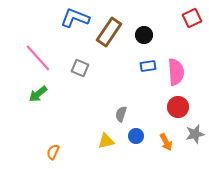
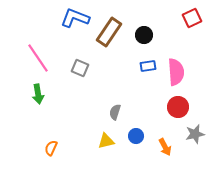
pink line: rotated 8 degrees clockwise
green arrow: rotated 60 degrees counterclockwise
gray semicircle: moved 6 px left, 2 px up
orange arrow: moved 1 px left, 5 px down
orange semicircle: moved 2 px left, 4 px up
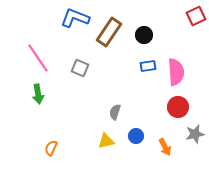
red square: moved 4 px right, 2 px up
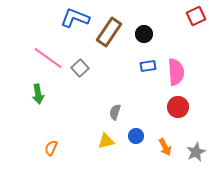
black circle: moved 1 px up
pink line: moved 10 px right; rotated 20 degrees counterclockwise
gray square: rotated 24 degrees clockwise
gray star: moved 1 px right, 18 px down; rotated 12 degrees counterclockwise
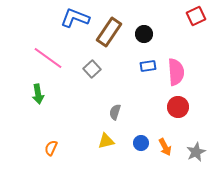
gray square: moved 12 px right, 1 px down
blue circle: moved 5 px right, 7 px down
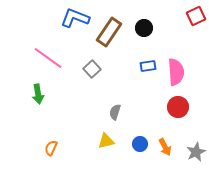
black circle: moved 6 px up
blue circle: moved 1 px left, 1 px down
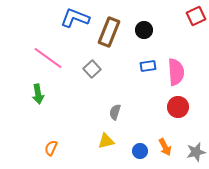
black circle: moved 2 px down
brown rectangle: rotated 12 degrees counterclockwise
blue circle: moved 7 px down
gray star: rotated 12 degrees clockwise
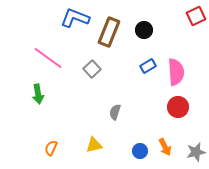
blue rectangle: rotated 21 degrees counterclockwise
yellow triangle: moved 12 px left, 4 px down
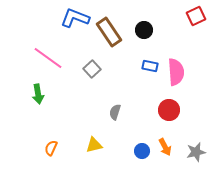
brown rectangle: rotated 56 degrees counterclockwise
blue rectangle: moved 2 px right; rotated 42 degrees clockwise
red circle: moved 9 px left, 3 px down
blue circle: moved 2 px right
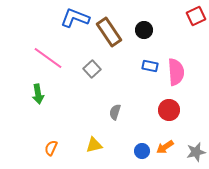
orange arrow: rotated 84 degrees clockwise
